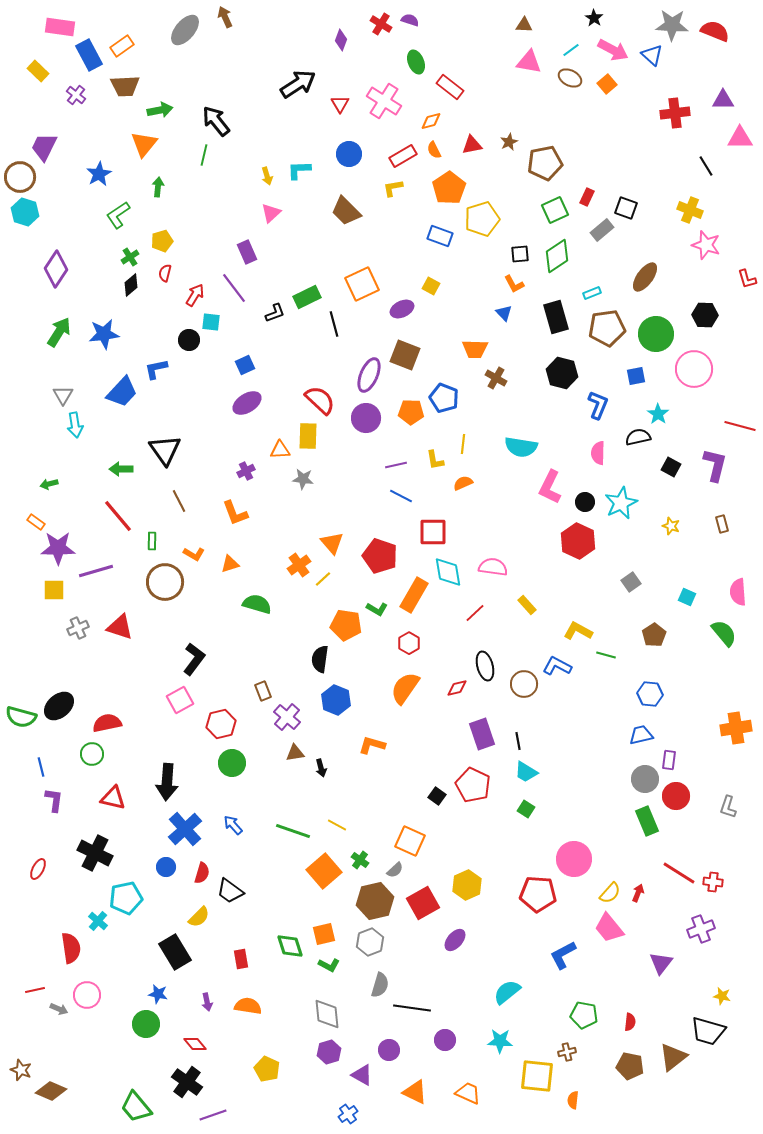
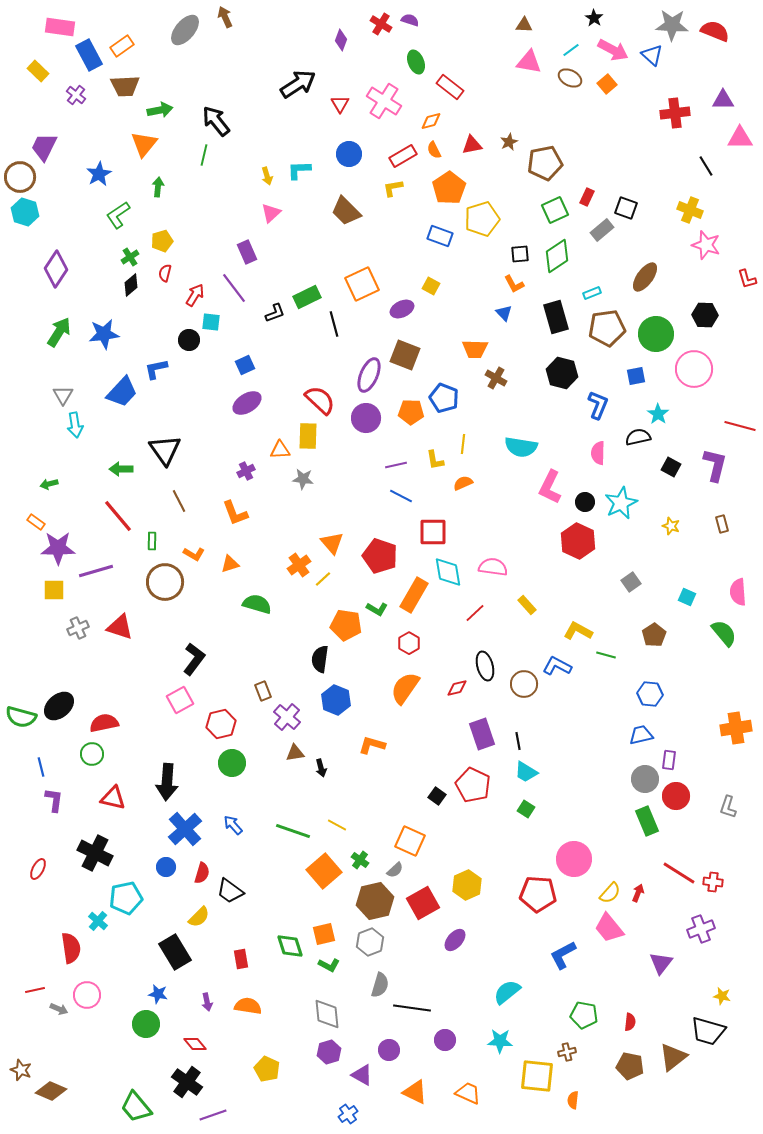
red semicircle at (107, 723): moved 3 px left
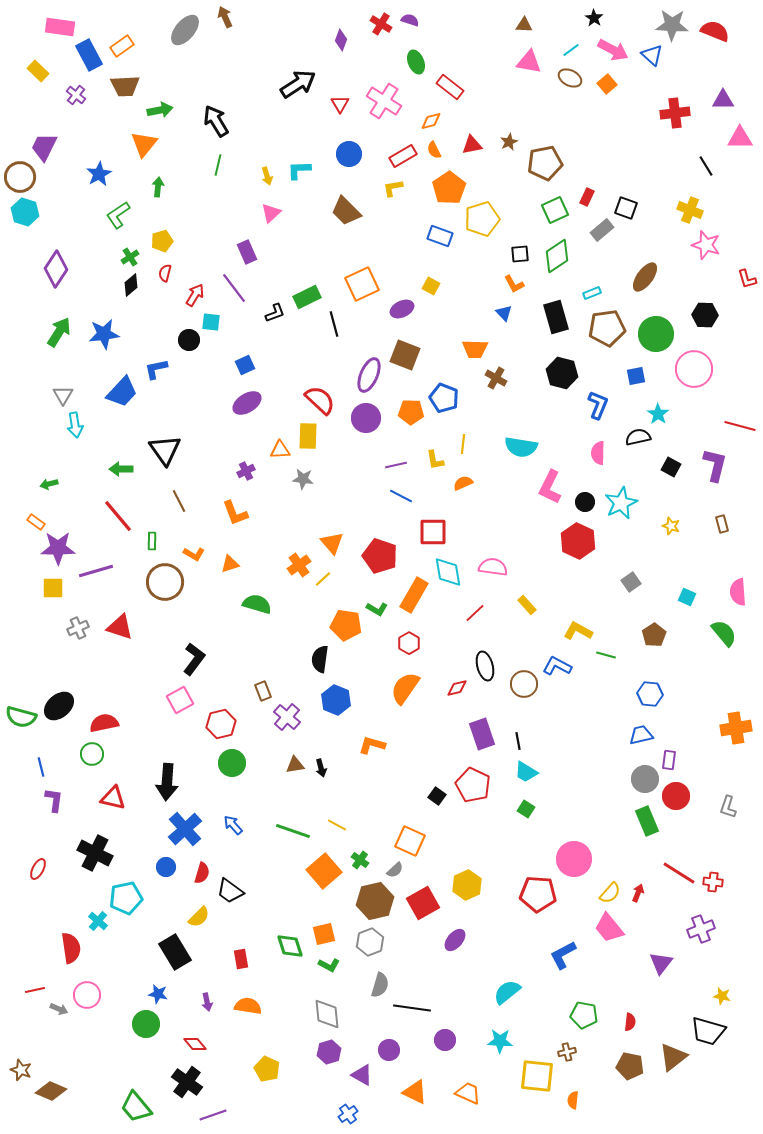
black arrow at (216, 121): rotated 8 degrees clockwise
green line at (204, 155): moved 14 px right, 10 px down
yellow square at (54, 590): moved 1 px left, 2 px up
brown triangle at (295, 753): moved 12 px down
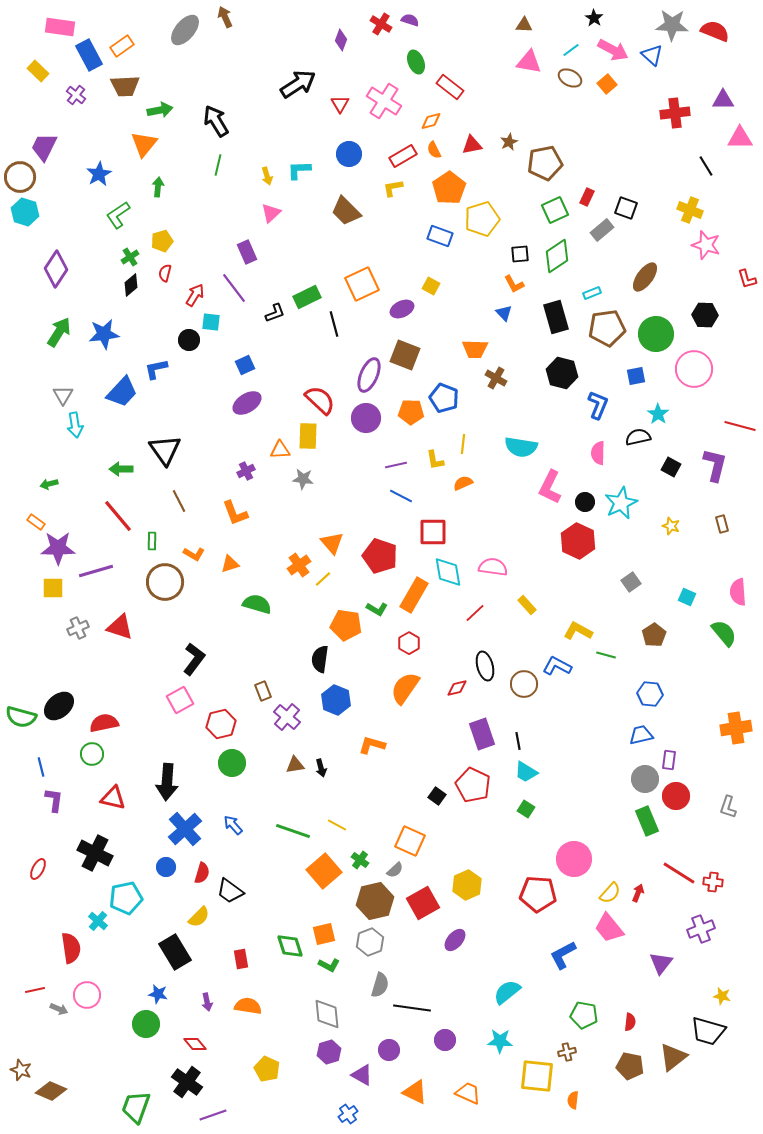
green trapezoid at (136, 1107): rotated 60 degrees clockwise
